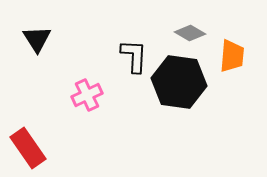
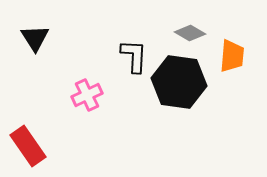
black triangle: moved 2 px left, 1 px up
red rectangle: moved 2 px up
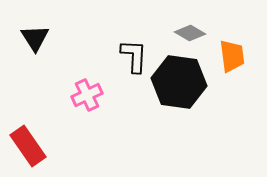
orange trapezoid: rotated 12 degrees counterclockwise
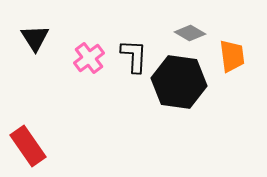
pink cross: moved 2 px right, 37 px up; rotated 12 degrees counterclockwise
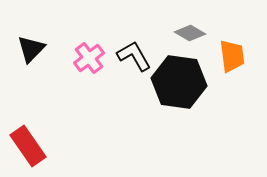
black triangle: moved 4 px left, 11 px down; rotated 16 degrees clockwise
black L-shape: rotated 33 degrees counterclockwise
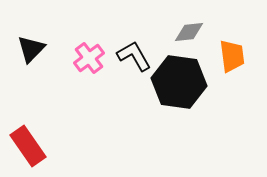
gray diamond: moved 1 px left, 1 px up; rotated 36 degrees counterclockwise
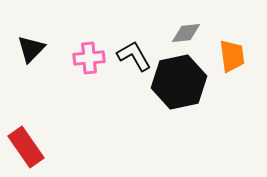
gray diamond: moved 3 px left, 1 px down
pink cross: rotated 32 degrees clockwise
black hexagon: rotated 20 degrees counterclockwise
red rectangle: moved 2 px left, 1 px down
